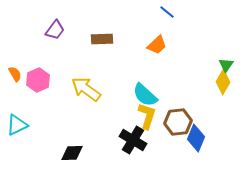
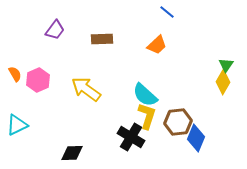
black cross: moved 2 px left, 3 px up
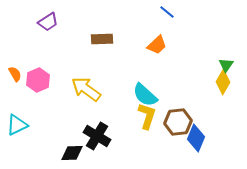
purple trapezoid: moved 7 px left, 8 px up; rotated 20 degrees clockwise
black cross: moved 34 px left, 1 px up
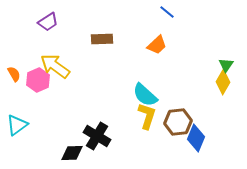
orange semicircle: moved 1 px left
yellow arrow: moved 31 px left, 23 px up
cyan triangle: rotated 10 degrees counterclockwise
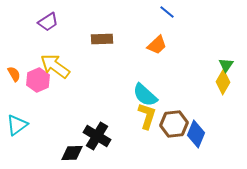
brown hexagon: moved 4 px left, 2 px down
blue diamond: moved 4 px up
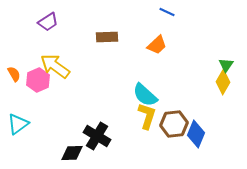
blue line: rotated 14 degrees counterclockwise
brown rectangle: moved 5 px right, 2 px up
cyan triangle: moved 1 px right, 1 px up
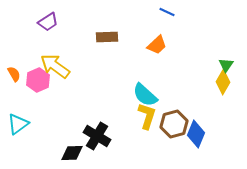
brown hexagon: rotated 8 degrees counterclockwise
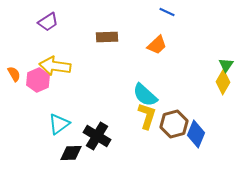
yellow arrow: rotated 28 degrees counterclockwise
cyan triangle: moved 41 px right
black diamond: moved 1 px left
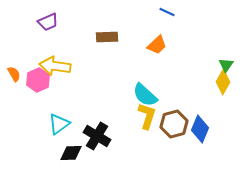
purple trapezoid: rotated 10 degrees clockwise
blue diamond: moved 4 px right, 5 px up
